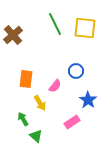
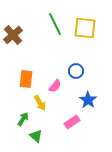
green arrow: rotated 64 degrees clockwise
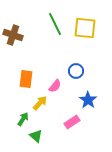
brown cross: rotated 30 degrees counterclockwise
yellow arrow: rotated 105 degrees counterclockwise
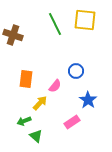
yellow square: moved 8 px up
green arrow: moved 1 px right, 2 px down; rotated 144 degrees counterclockwise
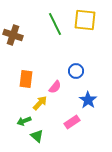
pink semicircle: moved 1 px down
green triangle: moved 1 px right
